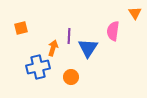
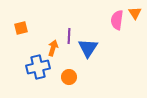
pink semicircle: moved 4 px right, 11 px up
orange circle: moved 2 px left
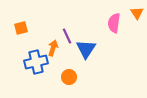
orange triangle: moved 2 px right
pink semicircle: moved 3 px left, 3 px down
purple line: moved 2 px left; rotated 28 degrees counterclockwise
blue triangle: moved 2 px left, 1 px down
blue cross: moved 2 px left, 5 px up
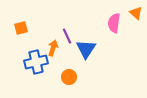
orange triangle: moved 1 px left; rotated 16 degrees counterclockwise
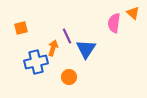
orange triangle: moved 3 px left
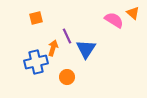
pink semicircle: moved 3 px up; rotated 114 degrees clockwise
orange square: moved 15 px right, 10 px up
orange circle: moved 2 px left
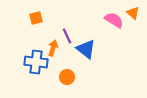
blue triangle: rotated 25 degrees counterclockwise
blue cross: rotated 20 degrees clockwise
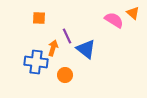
orange square: moved 3 px right; rotated 16 degrees clockwise
orange circle: moved 2 px left, 2 px up
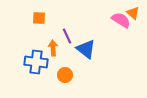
pink semicircle: moved 7 px right
orange arrow: rotated 21 degrees counterclockwise
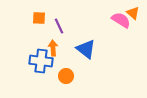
purple line: moved 8 px left, 10 px up
blue cross: moved 5 px right, 1 px up
orange circle: moved 1 px right, 1 px down
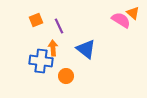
orange square: moved 3 px left, 2 px down; rotated 24 degrees counterclockwise
